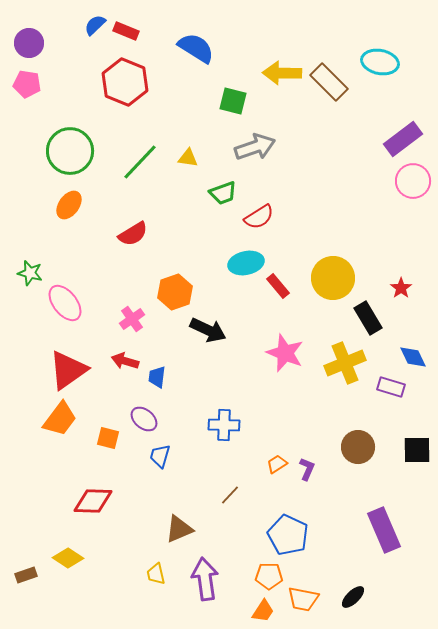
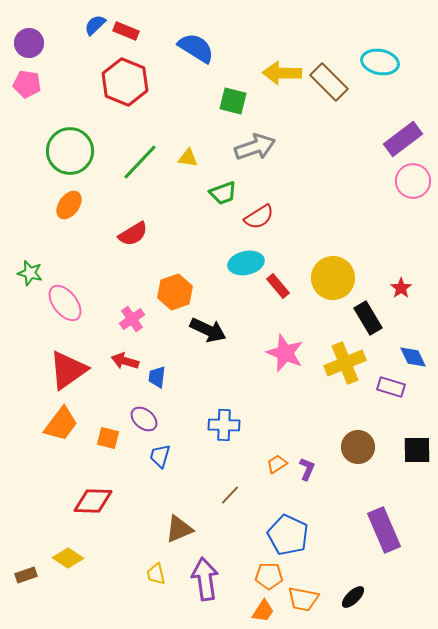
orange trapezoid at (60, 419): moved 1 px right, 5 px down
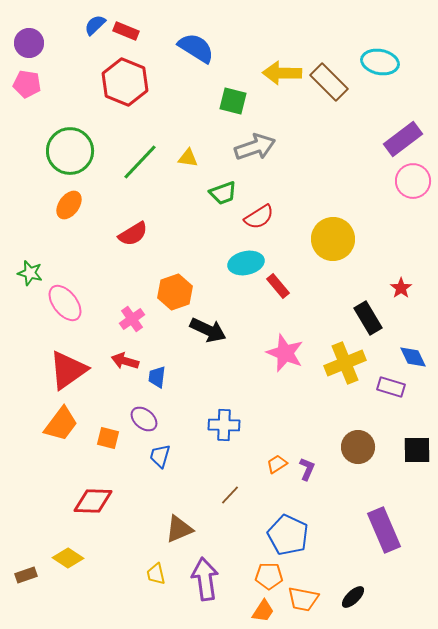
yellow circle at (333, 278): moved 39 px up
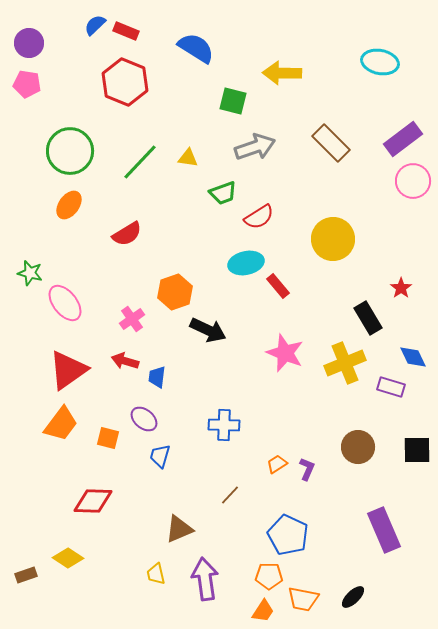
brown rectangle at (329, 82): moved 2 px right, 61 px down
red semicircle at (133, 234): moved 6 px left
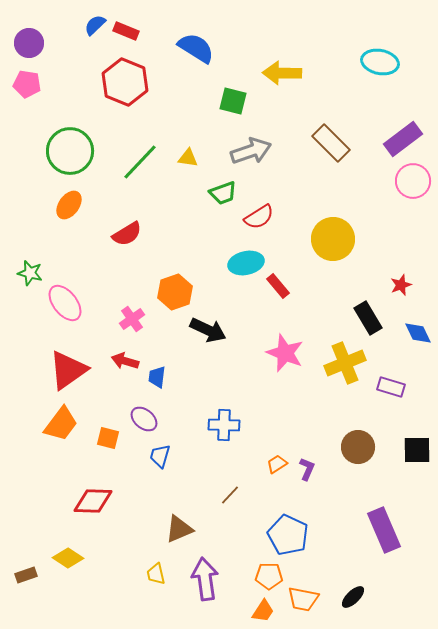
gray arrow at (255, 147): moved 4 px left, 4 px down
red star at (401, 288): moved 3 px up; rotated 15 degrees clockwise
blue diamond at (413, 357): moved 5 px right, 24 px up
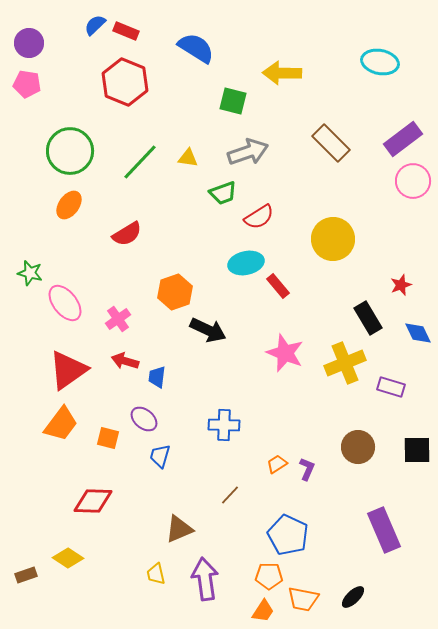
gray arrow at (251, 151): moved 3 px left, 1 px down
pink cross at (132, 319): moved 14 px left
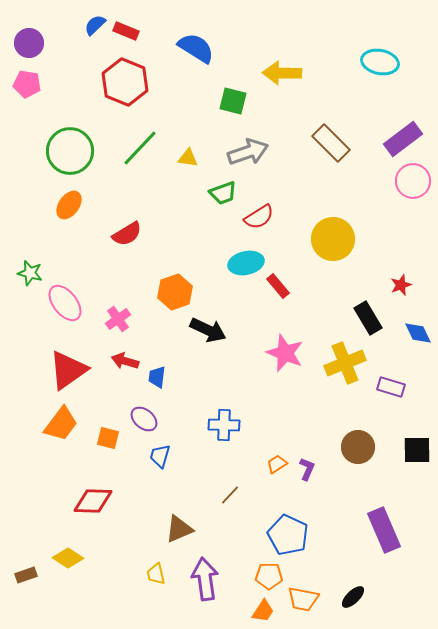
green line at (140, 162): moved 14 px up
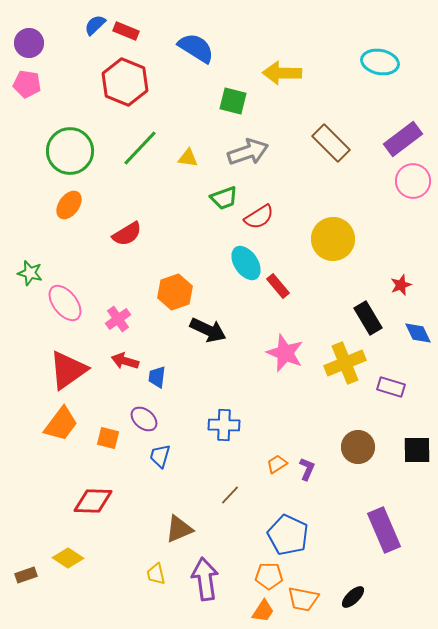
green trapezoid at (223, 193): moved 1 px right, 5 px down
cyan ellipse at (246, 263): rotated 68 degrees clockwise
